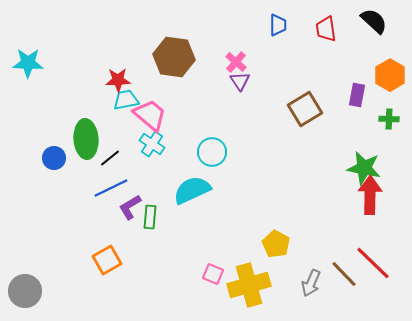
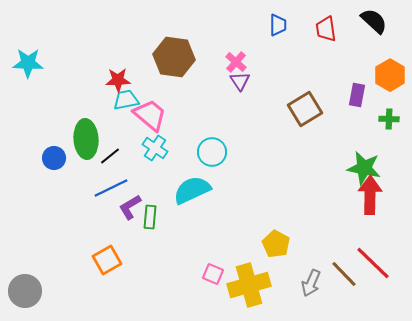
cyan cross: moved 3 px right, 4 px down
black line: moved 2 px up
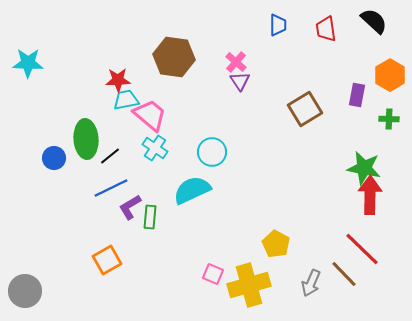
red line: moved 11 px left, 14 px up
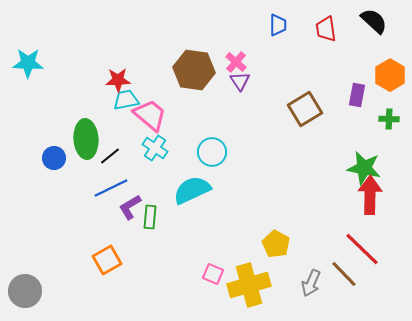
brown hexagon: moved 20 px right, 13 px down
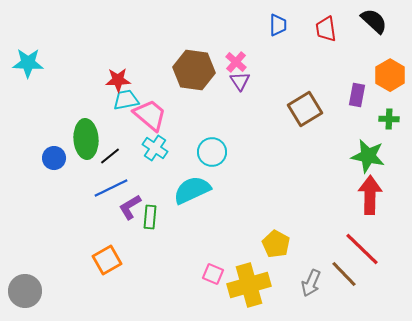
green star: moved 4 px right, 12 px up
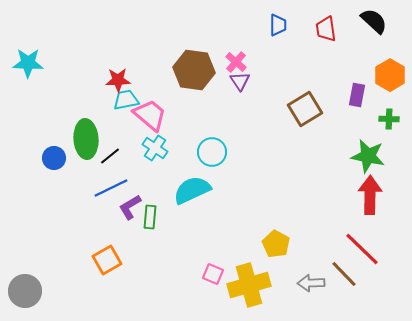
gray arrow: rotated 64 degrees clockwise
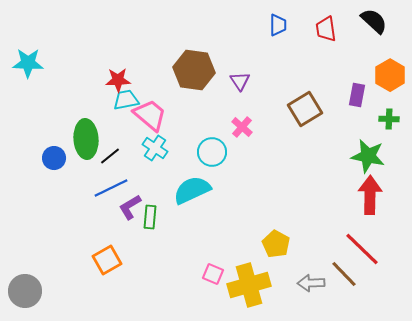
pink cross: moved 6 px right, 65 px down
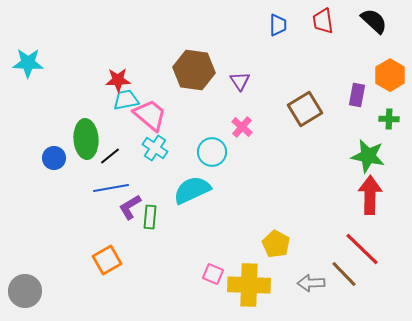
red trapezoid: moved 3 px left, 8 px up
blue line: rotated 16 degrees clockwise
yellow cross: rotated 18 degrees clockwise
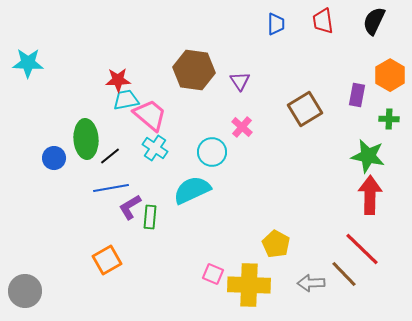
black semicircle: rotated 108 degrees counterclockwise
blue trapezoid: moved 2 px left, 1 px up
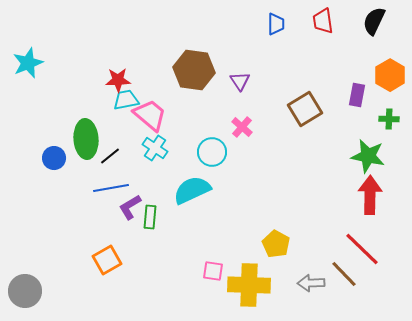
cyan star: rotated 24 degrees counterclockwise
pink square: moved 3 px up; rotated 15 degrees counterclockwise
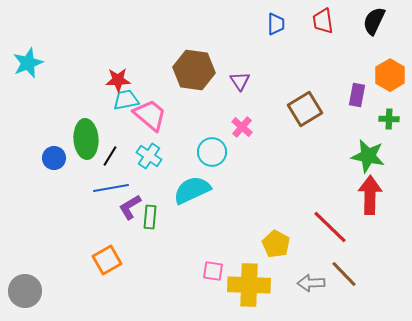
cyan cross: moved 6 px left, 8 px down
black line: rotated 20 degrees counterclockwise
red line: moved 32 px left, 22 px up
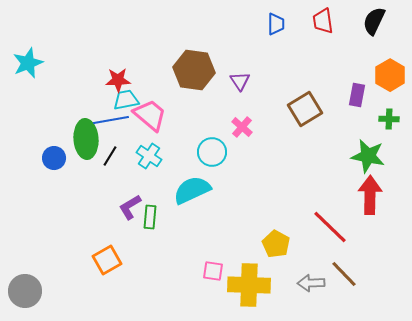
blue line: moved 68 px up
